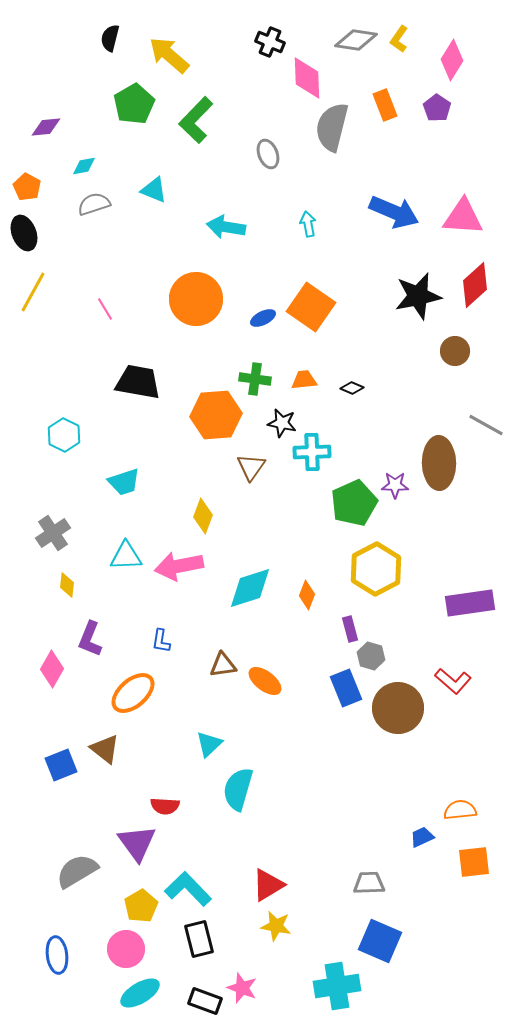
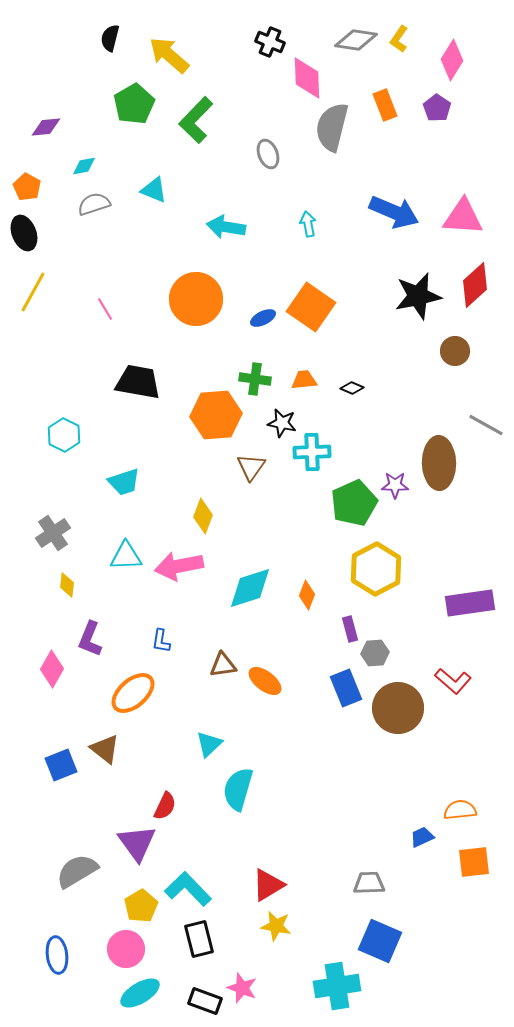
gray hexagon at (371, 656): moved 4 px right, 3 px up; rotated 20 degrees counterclockwise
red semicircle at (165, 806): rotated 68 degrees counterclockwise
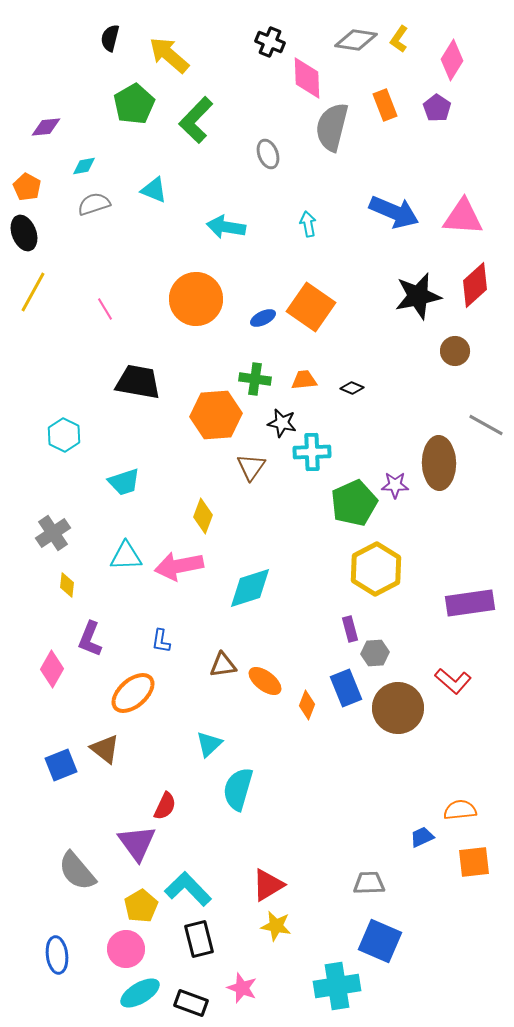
orange diamond at (307, 595): moved 110 px down
gray semicircle at (77, 871): rotated 99 degrees counterclockwise
black rectangle at (205, 1001): moved 14 px left, 2 px down
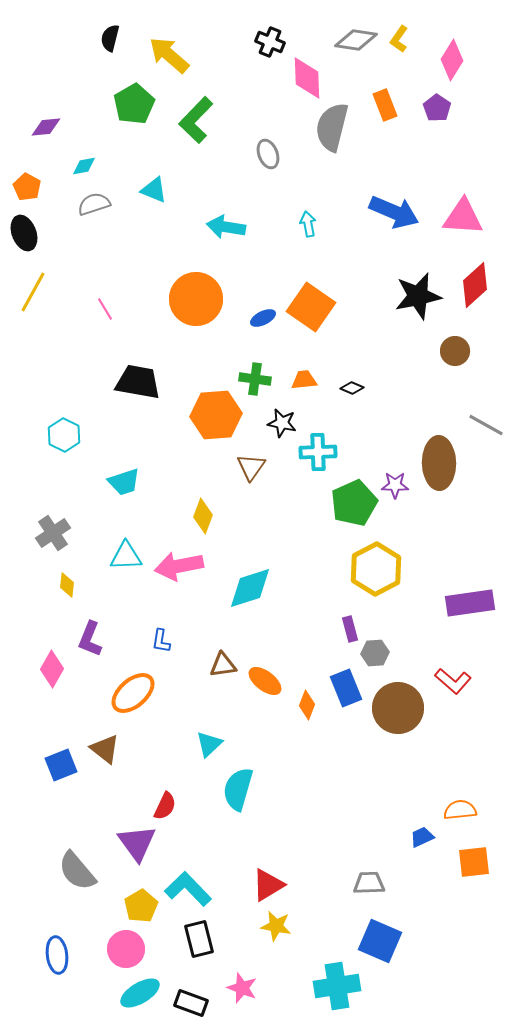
cyan cross at (312, 452): moved 6 px right
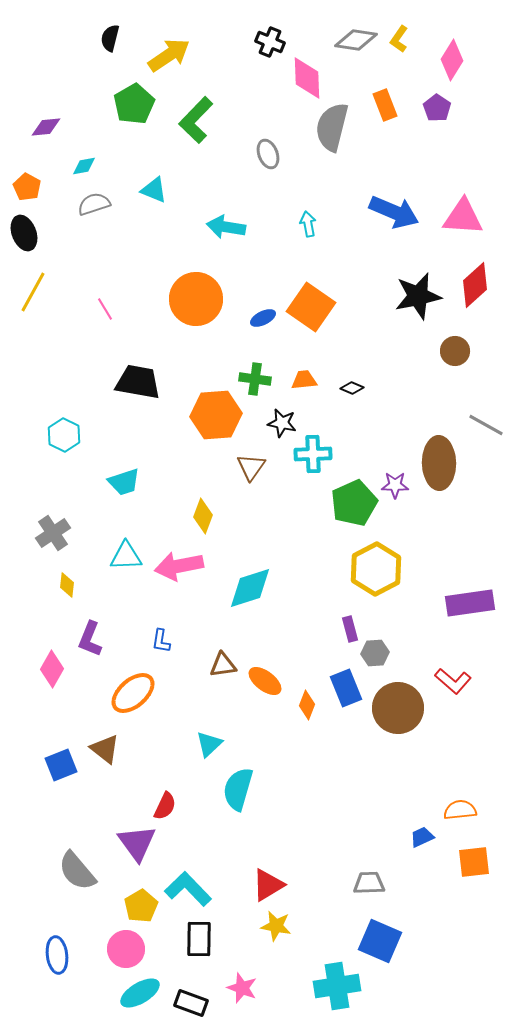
yellow arrow at (169, 55): rotated 105 degrees clockwise
cyan cross at (318, 452): moved 5 px left, 2 px down
black rectangle at (199, 939): rotated 15 degrees clockwise
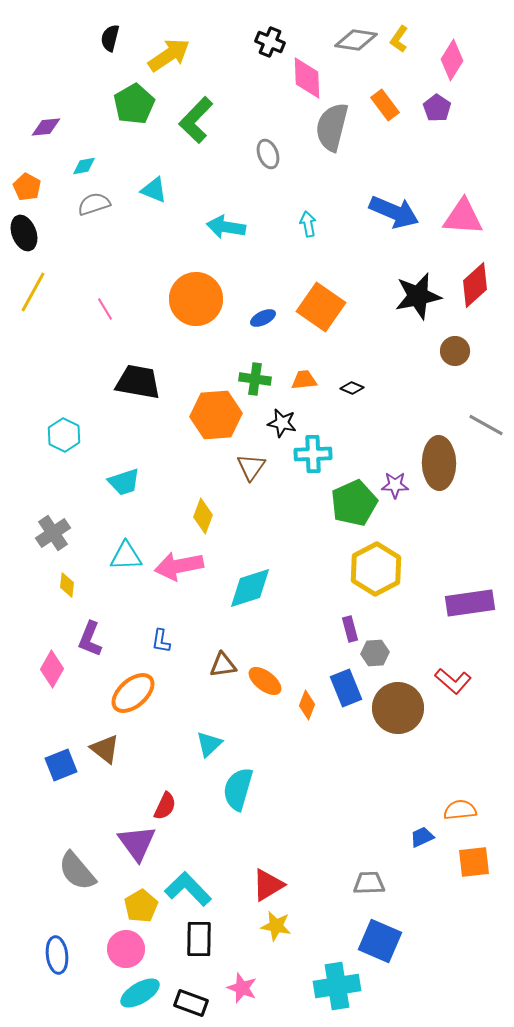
orange rectangle at (385, 105): rotated 16 degrees counterclockwise
orange square at (311, 307): moved 10 px right
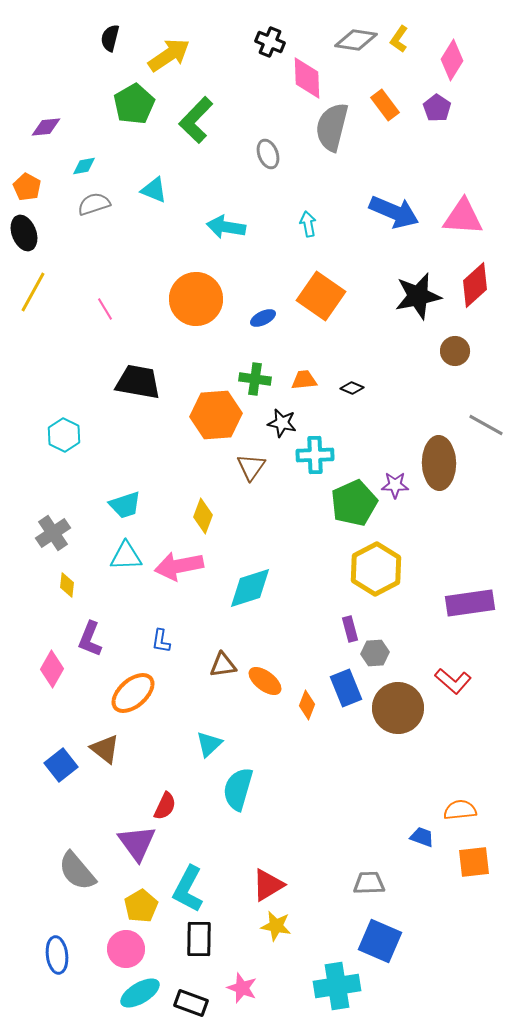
orange square at (321, 307): moved 11 px up
cyan cross at (313, 454): moved 2 px right, 1 px down
cyan trapezoid at (124, 482): moved 1 px right, 23 px down
blue square at (61, 765): rotated 16 degrees counterclockwise
blue trapezoid at (422, 837): rotated 45 degrees clockwise
cyan L-shape at (188, 889): rotated 108 degrees counterclockwise
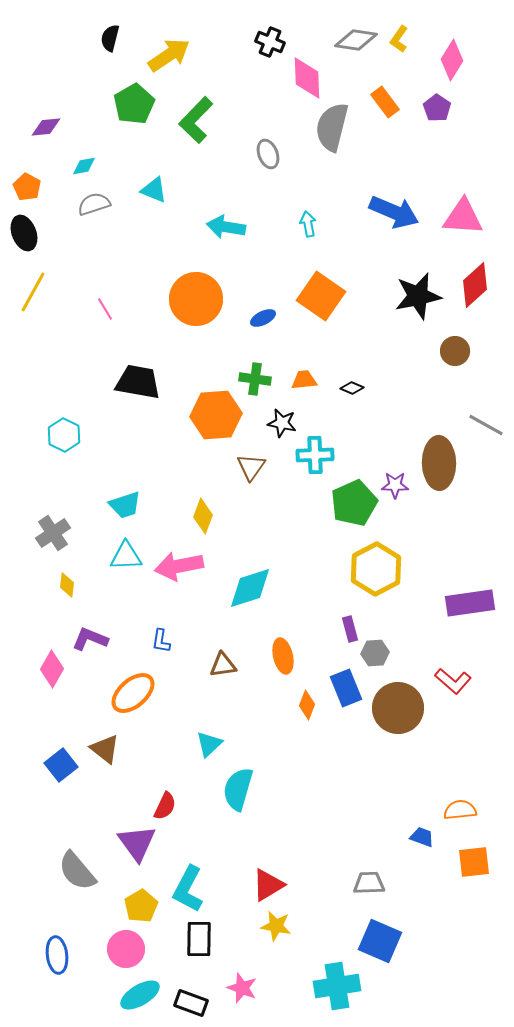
orange rectangle at (385, 105): moved 3 px up
purple L-shape at (90, 639): rotated 90 degrees clockwise
orange ellipse at (265, 681): moved 18 px right, 25 px up; rotated 40 degrees clockwise
cyan ellipse at (140, 993): moved 2 px down
